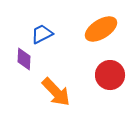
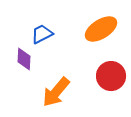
red circle: moved 1 px right, 1 px down
orange arrow: rotated 84 degrees clockwise
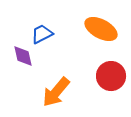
orange ellipse: rotated 60 degrees clockwise
purple diamond: moved 1 px left, 3 px up; rotated 15 degrees counterclockwise
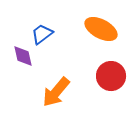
blue trapezoid: rotated 10 degrees counterclockwise
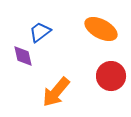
blue trapezoid: moved 2 px left, 2 px up
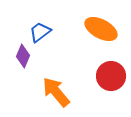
purple diamond: rotated 35 degrees clockwise
orange arrow: rotated 100 degrees clockwise
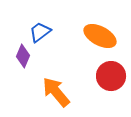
orange ellipse: moved 1 px left, 7 px down
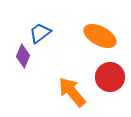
blue trapezoid: moved 1 px down
red circle: moved 1 px left, 1 px down
orange arrow: moved 16 px right
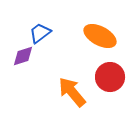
purple diamond: rotated 50 degrees clockwise
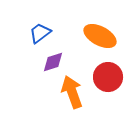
purple diamond: moved 30 px right, 6 px down
red circle: moved 2 px left
orange arrow: rotated 20 degrees clockwise
